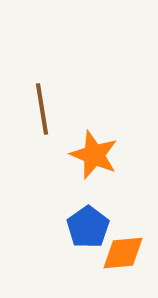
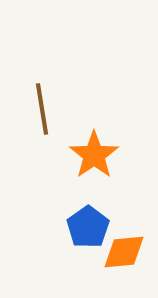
orange star: rotated 15 degrees clockwise
orange diamond: moved 1 px right, 1 px up
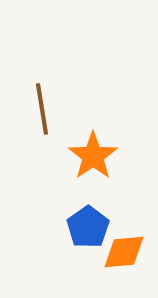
orange star: moved 1 px left, 1 px down
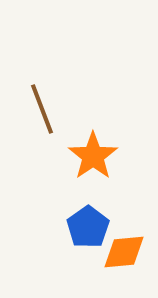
brown line: rotated 12 degrees counterclockwise
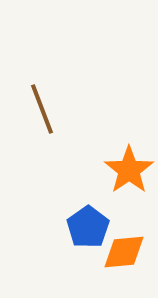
orange star: moved 36 px right, 14 px down
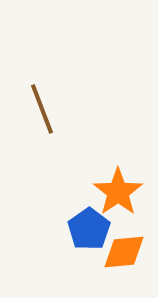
orange star: moved 11 px left, 22 px down
blue pentagon: moved 1 px right, 2 px down
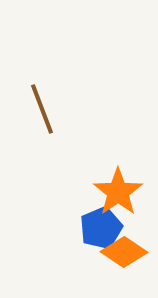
blue pentagon: moved 12 px right, 1 px up; rotated 12 degrees clockwise
orange diamond: rotated 39 degrees clockwise
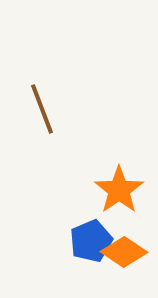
orange star: moved 1 px right, 2 px up
blue pentagon: moved 10 px left, 13 px down
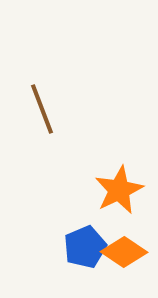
orange star: rotated 9 degrees clockwise
blue pentagon: moved 6 px left, 6 px down
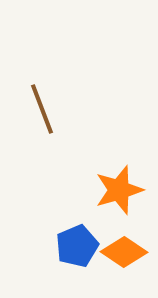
orange star: rotated 9 degrees clockwise
blue pentagon: moved 8 px left, 1 px up
